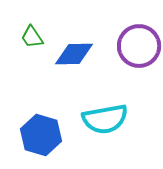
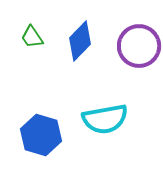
blue diamond: moved 6 px right, 13 px up; rotated 45 degrees counterclockwise
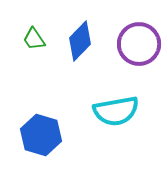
green trapezoid: moved 2 px right, 2 px down
purple circle: moved 2 px up
cyan semicircle: moved 11 px right, 8 px up
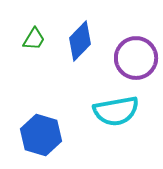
green trapezoid: rotated 115 degrees counterclockwise
purple circle: moved 3 px left, 14 px down
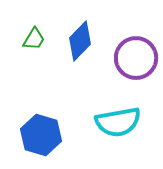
cyan semicircle: moved 2 px right, 11 px down
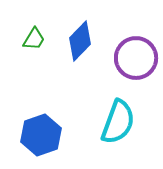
cyan semicircle: rotated 60 degrees counterclockwise
blue hexagon: rotated 24 degrees clockwise
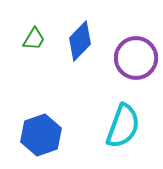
cyan semicircle: moved 5 px right, 4 px down
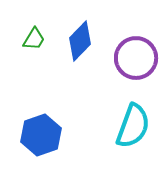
cyan semicircle: moved 10 px right
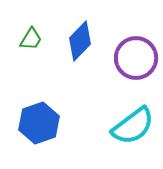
green trapezoid: moved 3 px left
cyan semicircle: rotated 33 degrees clockwise
blue hexagon: moved 2 px left, 12 px up
